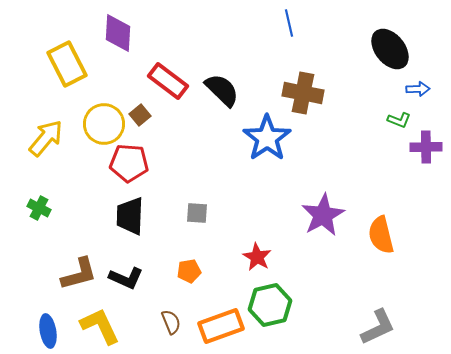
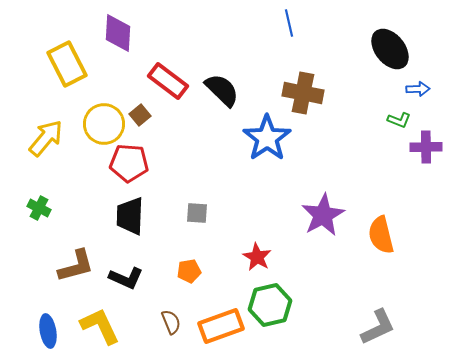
brown L-shape: moved 3 px left, 8 px up
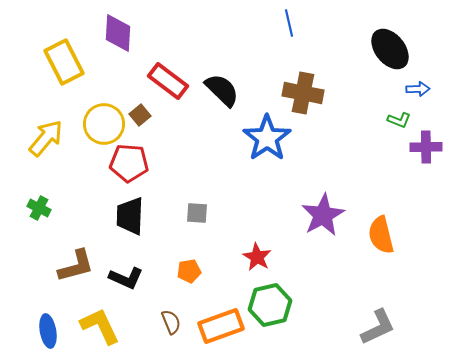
yellow rectangle: moved 3 px left, 2 px up
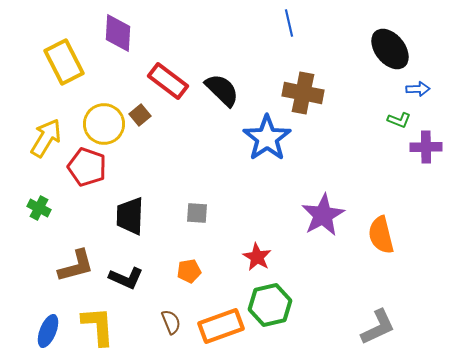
yellow arrow: rotated 9 degrees counterclockwise
red pentagon: moved 42 px left, 4 px down; rotated 15 degrees clockwise
yellow L-shape: moved 2 px left; rotated 21 degrees clockwise
blue ellipse: rotated 32 degrees clockwise
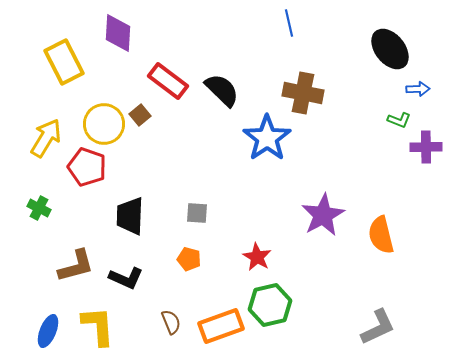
orange pentagon: moved 12 px up; rotated 25 degrees clockwise
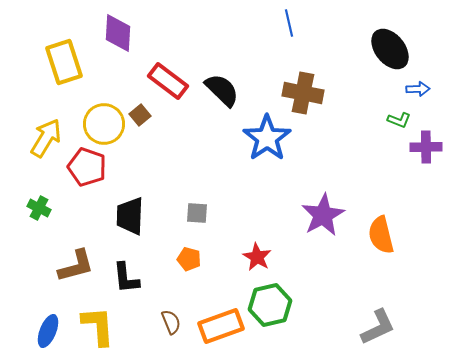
yellow rectangle: rotated 9 degrees clockwise
black L-shape: rotated 60 degrees clockwise
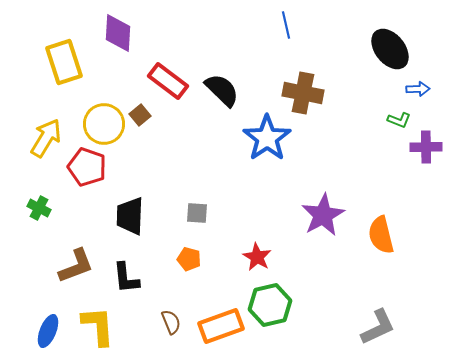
blue line: moved 3 px left, 2 px down
brown L-shape: rotated 6 degrees counterclockwise
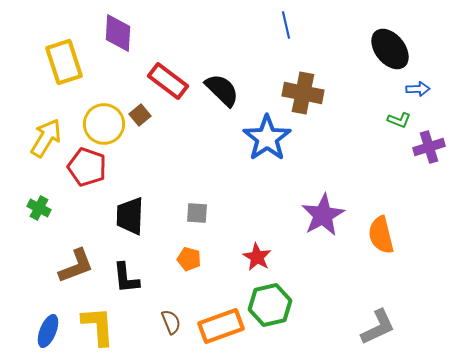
purple cross: moved 3 px right; rotated 16 degrees counterclockwise
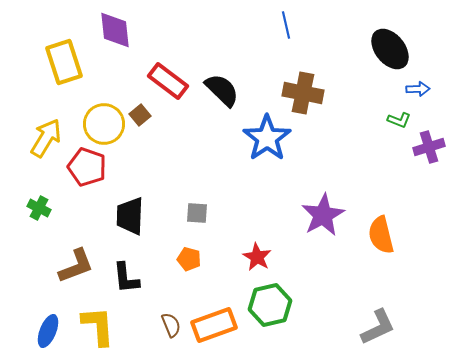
purple diamond: moved 3 px left, 3 px up; rotated 9 degrees counterclockwise
brown semicircle: moved 3 px down
orange rectangle: moved 7 px left, 1 px up
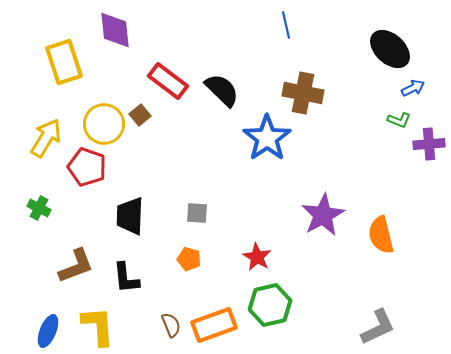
black ellipse: rotated 9 degrees counterclockwise
blue arrow: moved 5 px left, 1 px up; rotated 25 degrees counterclockwise
purple cross: moved 3 px up; rotated 12 degrees clockwise
